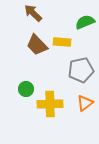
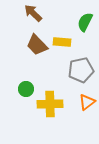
green semicircle: rotated 42 degrees counterclockwise
orange triangle: moved 2 px right, 1 px up
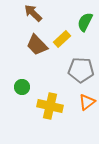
yellow rectangle: moved 3 px up; rotated 48 degrees counterclockwise
gray pentagon: rotated 15 degrees clockwise
green circle: moved 4 px left, 2 px up
yellow cross: moved 2 px down; rotated 15 degrees clockwise
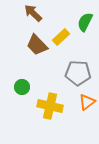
yellow rectangle: moved 1 px left, 2 px up
gray pentagon: moved 3 px left, 3 px down
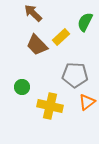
gray pentagon: moved 3 px left, 2 px down
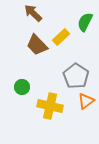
gray pentagon: moved 1 px right, 1 px down; rotated 30 degrees clockwise
orange triangle: moved 1 px left, 1 px up
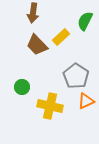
brown arrow: rotated 126 degrees counterclockwise
green semicircle: moved 1 px up
orange triangle: rotated 12 degrees clockwise
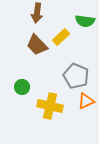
brown arrow: moved 4 px right
green semicircle: rotated 108 degrees counterclockwise
gray pentagon: rotated 10 degrees counterclockwise
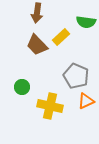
green semicircle: moved 1 px right, 1 px down
